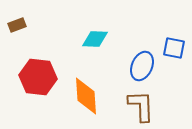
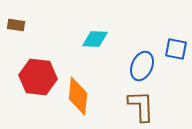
brown rectangle: moved 1 px left; rotated 30 degrees clockwise
blue square: moved 2 px right, 1 px down
orange diamond: moved 8 px left; rotated 9 degrees clockwise
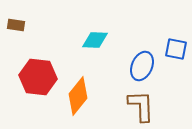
cyan diamond: moved 1 px down
orange diamond: rotated 33 degrees clockwise
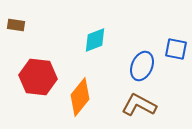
cyan diamond: rotated 24 degrees counterclockwise
orange diamond: moved 2 px right, 1 px down
brown L-shape: moved 2 px left, 1 px up; rotated 60 degrees counterclockwise
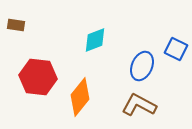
blue square: rotated 15 degrees clockwise
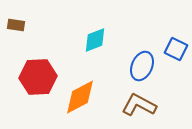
red hexagon: rotated 9 degrees counterclockwise
orange diamond: rotated 24 degrees clockwise
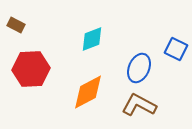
brown rectangle: rotated 18 degrees clockwise
cyan diamond: moved 3 px left, 1 px up
blue ellipse: moved 3 px left, 2 px down
red hexagon: moved 7 px left, 8 px up
orange diamond: moved 8 px right, 5 px up
